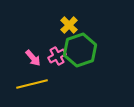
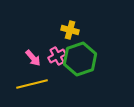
yellow cross: moved 1 px right, 5 px down; rotated 30 degrees counterclockwise
green hexagon: moved 9 px down
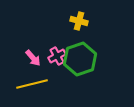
yellow cross: moved 9 px right, 9 px up
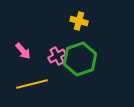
pink arrow: moved 10 px left, 7 px up
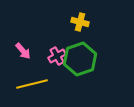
yellow cross: moved 1 px right, 1 px down
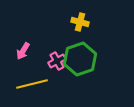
pink arrow: rotated 72 degrees clockwise
pink cross: moved 5 px down
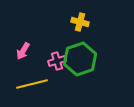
pink cross: rotated 12 degrees clockwise
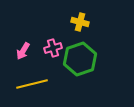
pink cross: moved 4 px left, 13 px up
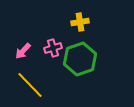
yellow cross: rotated 24 degrees counterclockwise
pink arrow: rotated 12 degrees clockwise
yellow line: moved 2 px left, 1 px down; rotated 60 degrees clockwise
